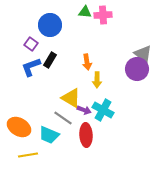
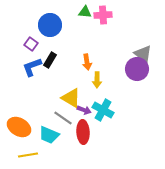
blue L-shape: moved 1 px right
red ellipse: moved 3 px left, 3 px up
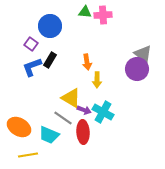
blue circle: moved 1 px down
cyan cross: moved 2 px down
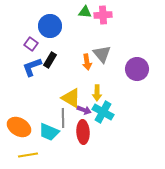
gray triangle: moved 41 px left; rotated 12 degrees clockwise
yellow arrow: moved 13 px down
gray line: rotated 54 degrees clockwise
cyan trapezoid: moved 3 px up
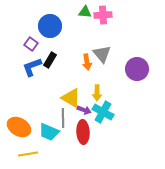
yellow line: moved 1 px up
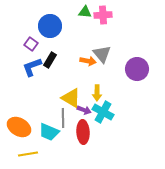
orange arrow: moved 1 px right, 1 px up; rotated 70 degrees counterclockwise
